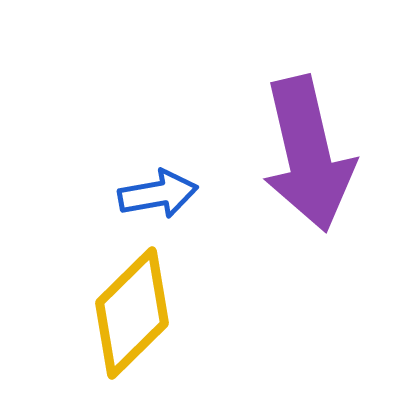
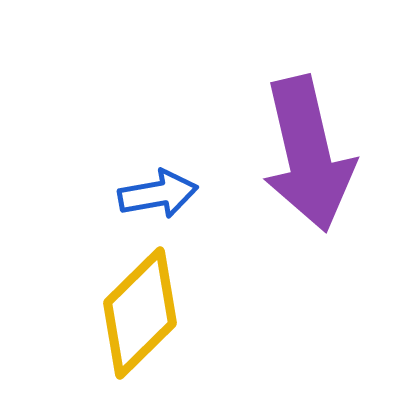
yellow diamond: moved 8 px right
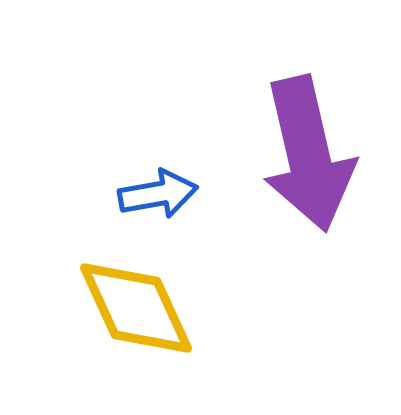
yellow diamond: moved 4 px left, 5 px up; rotated 70 degrees counterclockwise
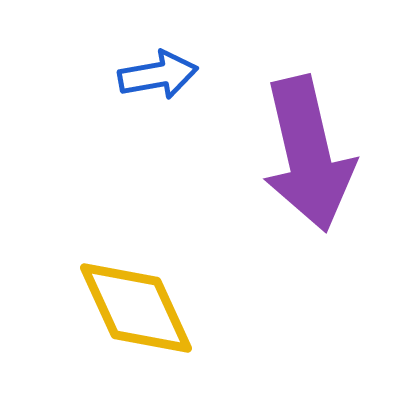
blue arrow: moved 119 px up
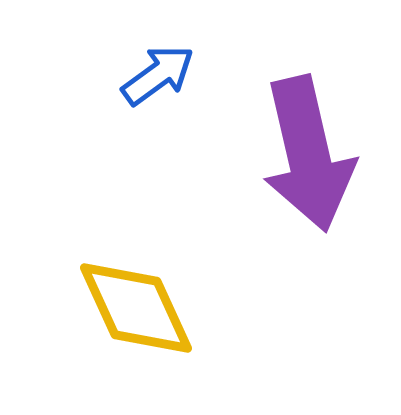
blue arrow: rotated 26 degrees counterclockwise
